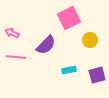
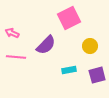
yellow circle: moved 6 px down
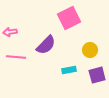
pink arrow: moved 2 px left, 1 px up; rotated 32 degrees counterclockwise
yellow circle: moved 4 px down
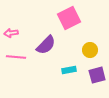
pink arrow: moved 1 px right, 1 px down
